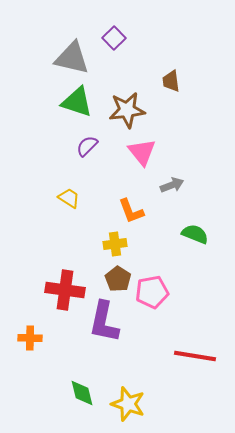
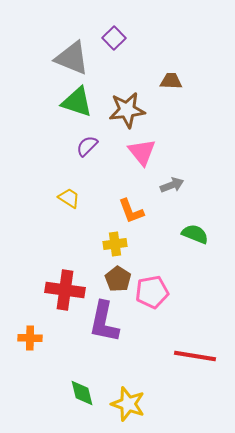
gray triangle: rotated 9 degrees clockwise
brown trapezoid: rotated 100 degrees clockwise
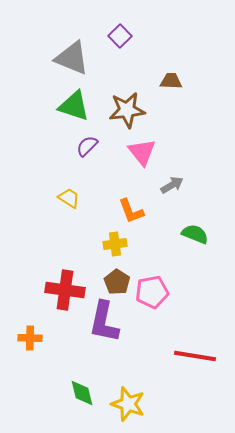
purple square: moved 6 px right, 2 px up
green triangle: moved 3 px left, 4 px down
gray arrow: rotated 10 degrees counterclockwise
brown pentagon: moved 1 px left, 3 px down
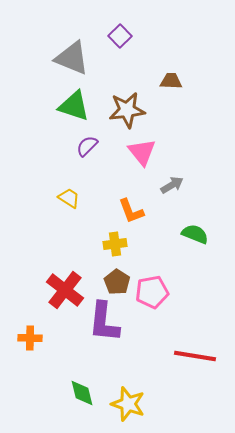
red cross: rotated 30 degrees clockwise
purple L-shape: rotated 6 degrees counterclockwise
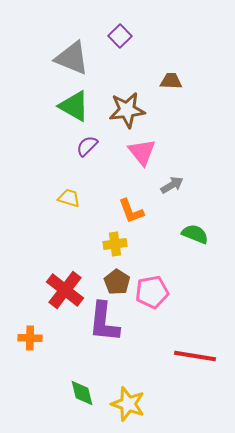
green triangle: rotated 12 degrees clockwise
yellow trapezoid: rotated 15 degrees counterclockwise
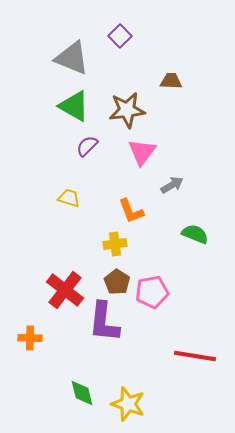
pink triangle: rotated 16 degrees clockwise
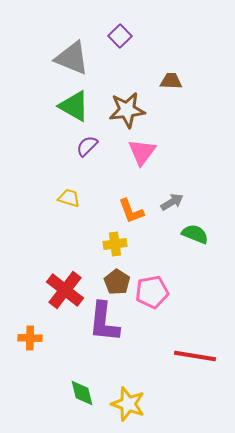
gray arrow: moved 17 px down
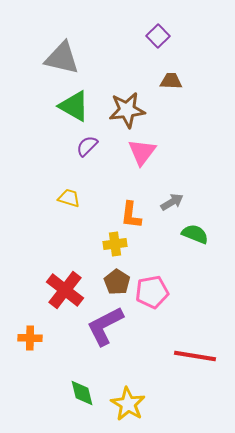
purple square: moved 38 px right
gray triangle: moved 10 px left; rotated 9 degrees counterclockwise
orange L-shape: moved 4 px down; rotated 28 degrees clockwise
purple L-shape: moved 1 px right, 4 px down; rotated 57 degrees clockwise
yellow star: rotated 12 degrees clockwise
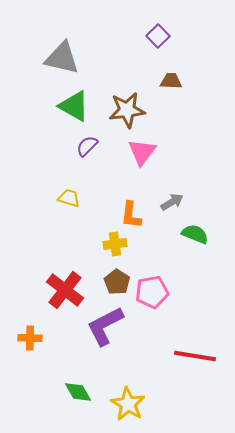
green diamond: moved 4 px left, 1 px up; rotated 16 degrees counterclockwise
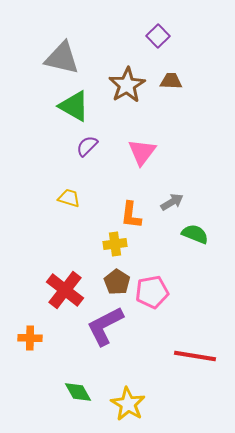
brown star: moved 25 px up; rotated 24 degrees counterclockwise
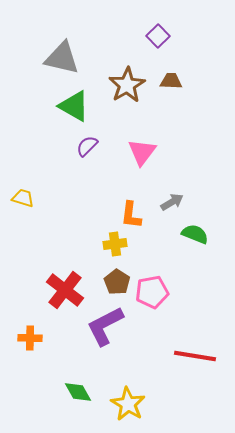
yellow trapezoid: moved 46 px left
